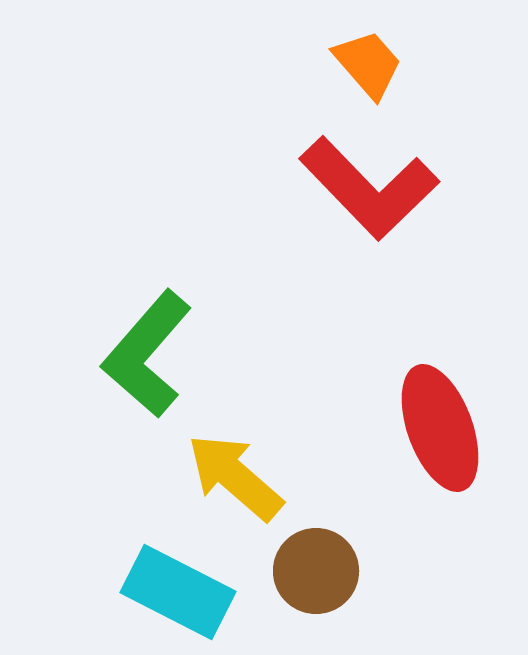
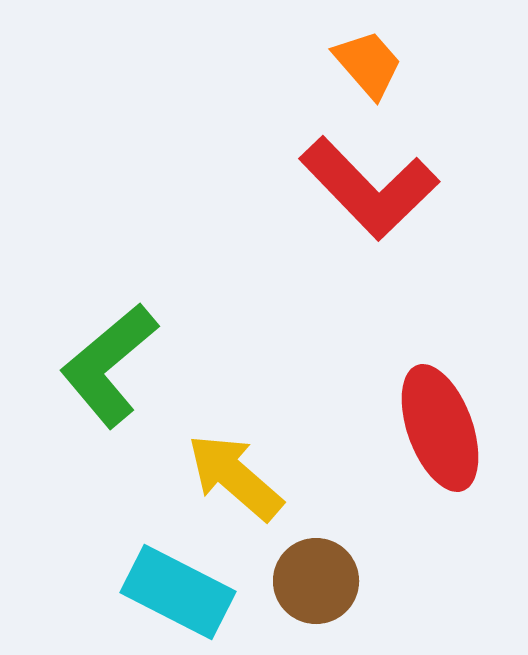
green L-shape: moved 38 px left, 11 px down; rotated 9 degrees clockwise
brown circle: moved 10 px down
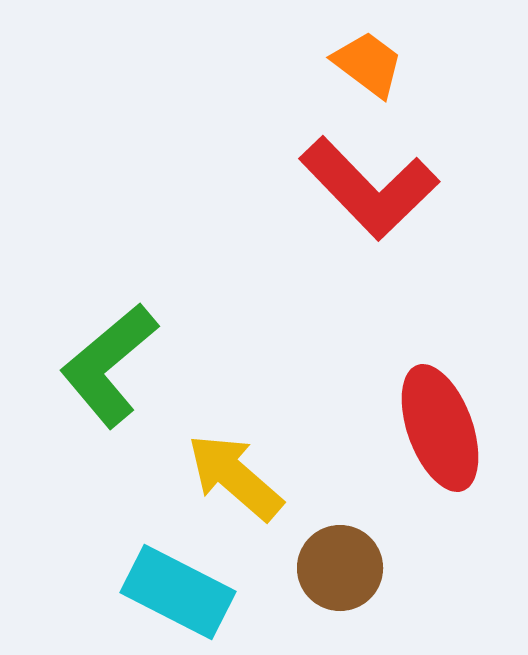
orange trapezoid: rotated 12 degrees counterclockwise
brown circle: moved 24 px right, 13 px up
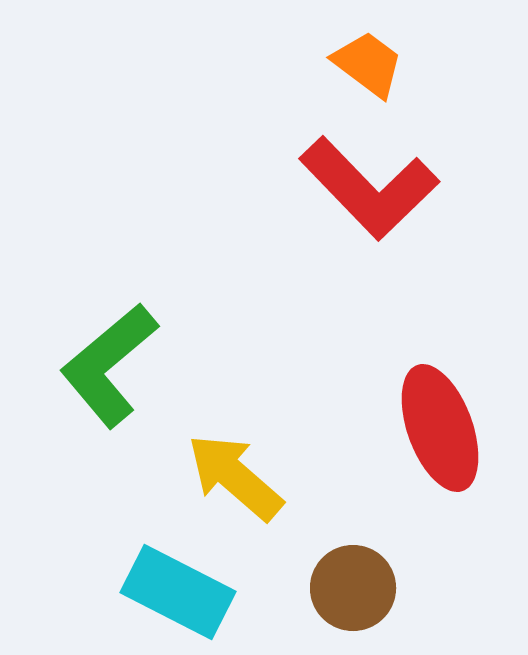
brown circle: moved 13 px right, 20 px down
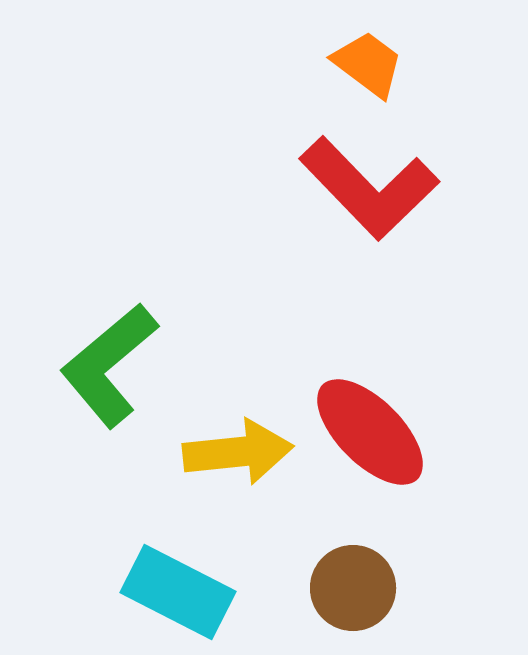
red ellipse: moved 70 px left, 4 px down; rotated 25 degrees counterclockwise
yellow arrow: moved 3 px right, 25 px up; rotated 133 degrees clockwise
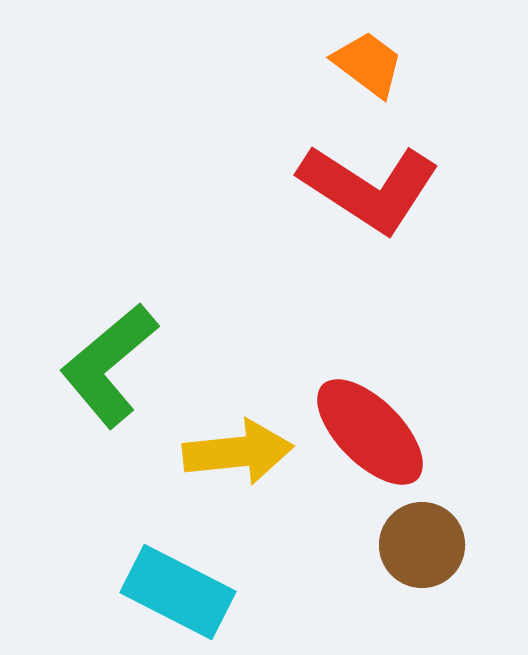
red L-shape: rotated 13 degrees counterclockwise
brown circle: moved 69 px right, 43 px up
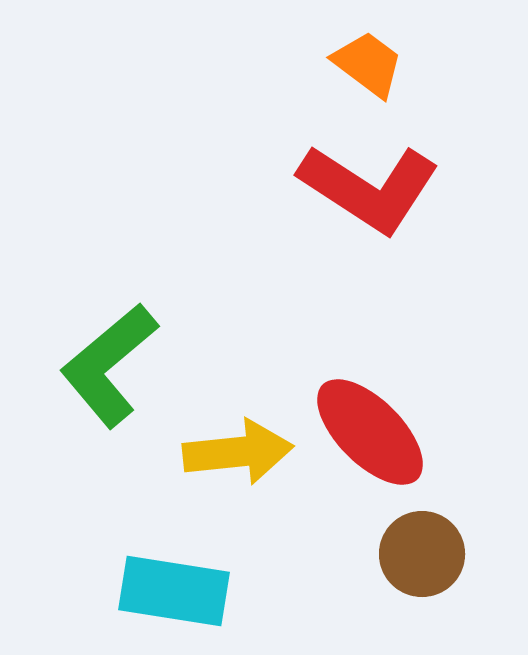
brown circle: moved 9 px down
cyan rectangle: moved 4 px left, 1 px up; rotated 18 degrees counterclockwise
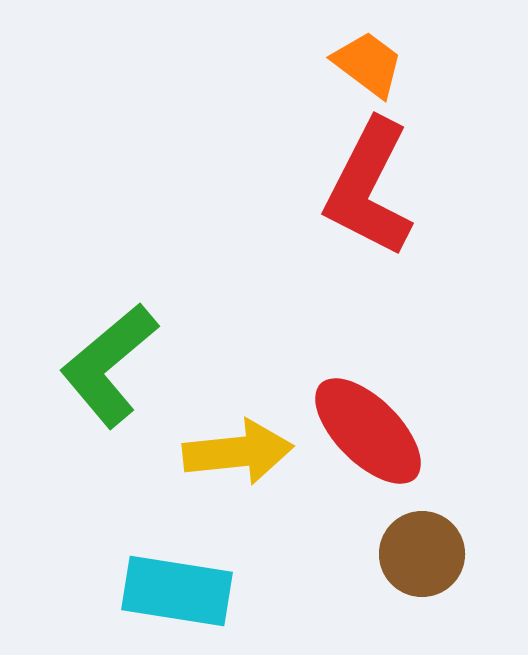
red L-shape: rotated 84 degrees clockwise
red ellipse: moved 2 px left, 1 px up
cyan rectangle: moved 3 px right
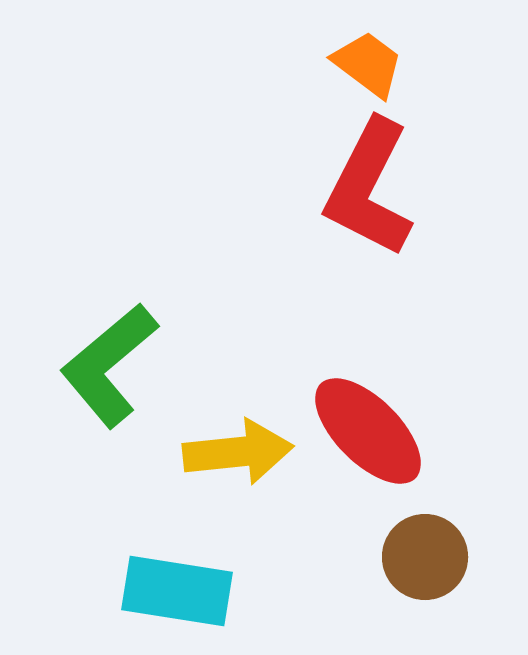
brown circle: moved 3 px right, 3 px down
